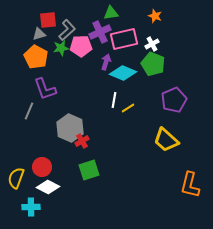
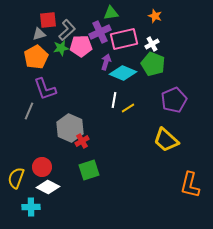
orange pentagon: rotated 15 degrees clockwise
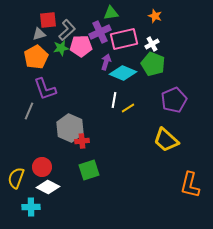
red cross: rotated 24 degrees clockwise
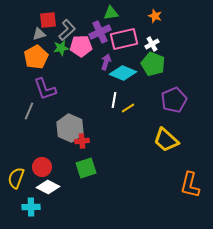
green square: moved 3 px left, 2 px up
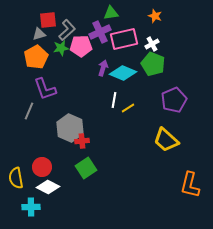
purple arrow: moved 3 px left, 6 px down
green square: rotated 15 degrees counterclockwise
yellow semicircle: rotated 30 degrees counterclockwise
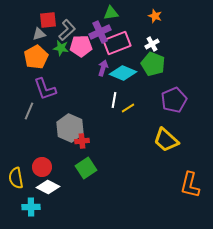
pink rectangle: moved 7 px left, 4 px down; rotated 8 degrees counterclockwise
green star: rotated 21 degrees clockwise
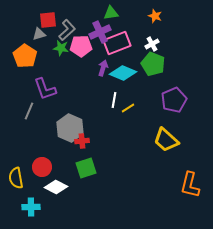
orange pentagon: moved 11 px left, 1 px up; rotated 10 degrees counterclockwise
green square: rotated 15 degrees clockwise
white diamond: moved 8 px right
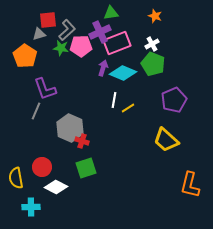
gray line: moved 7 px right
red cross: rotated 24 degrees clockwise
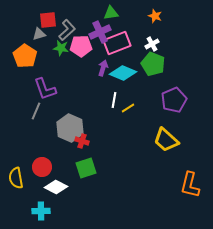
cyan cross: moved 10 px right, 4 px down
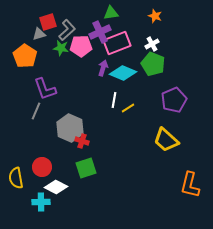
red square: moved 2 px down; rotated 12 degrees counterclockwise
cyan cross: moved 9 px up
